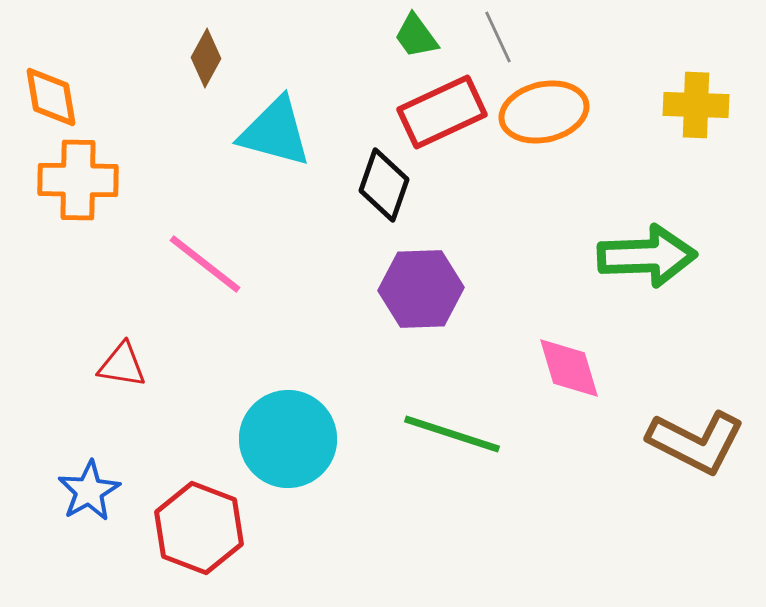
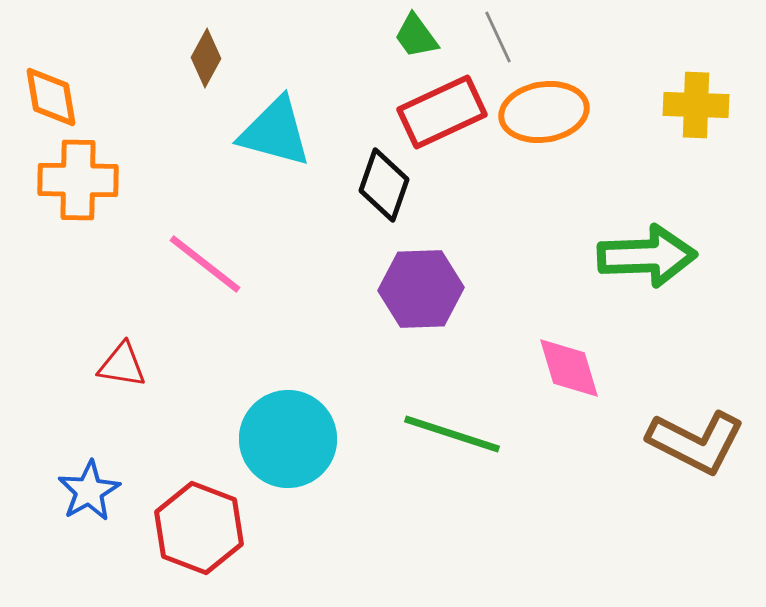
orange ellipse: rotated 4 degrees clockwise
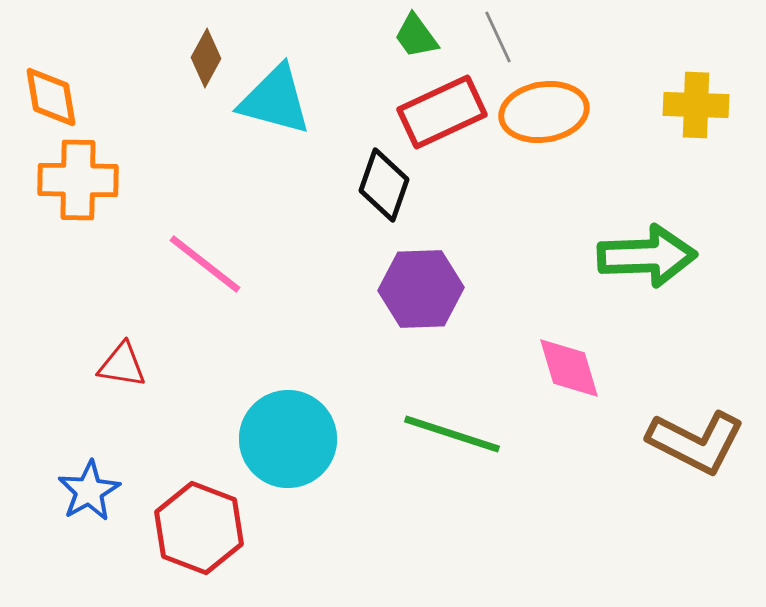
cyan triangle: moved 32 px up
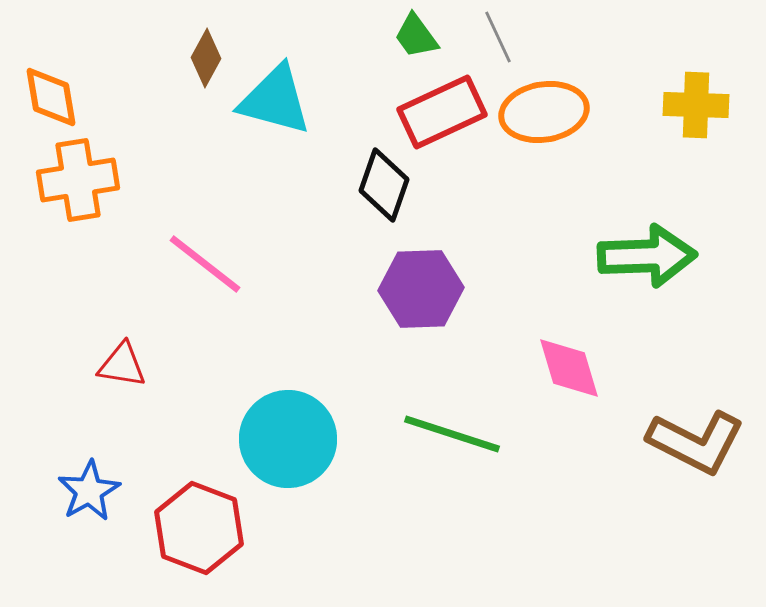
orange cross: rotated 10 degrees counterclockwise
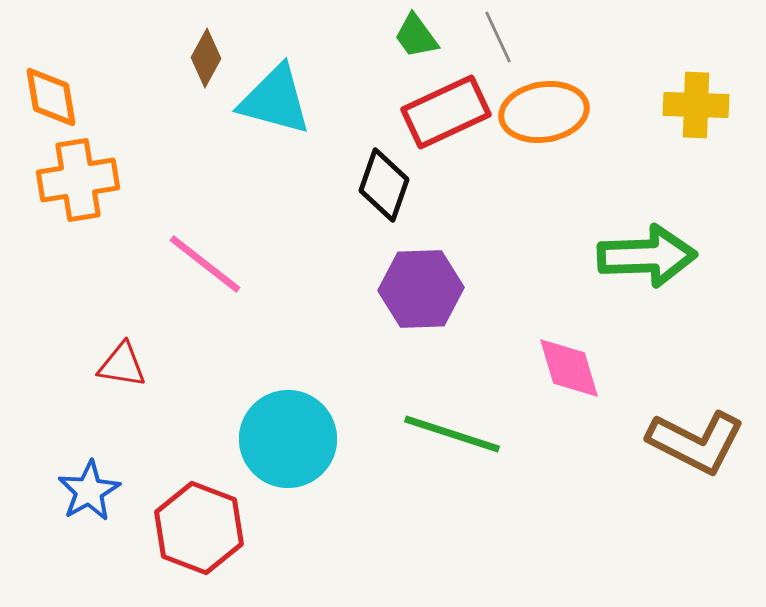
red rectangle: moved 4 px right
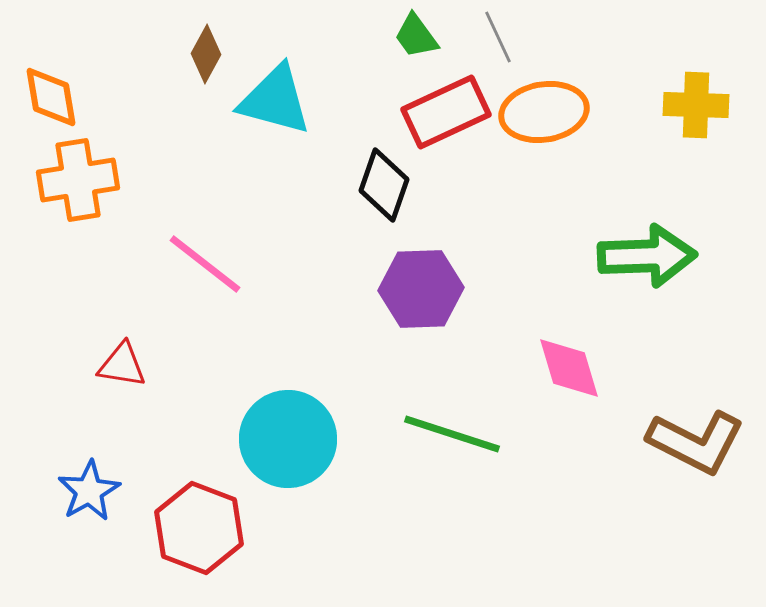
brown diamond: moved 4 px up
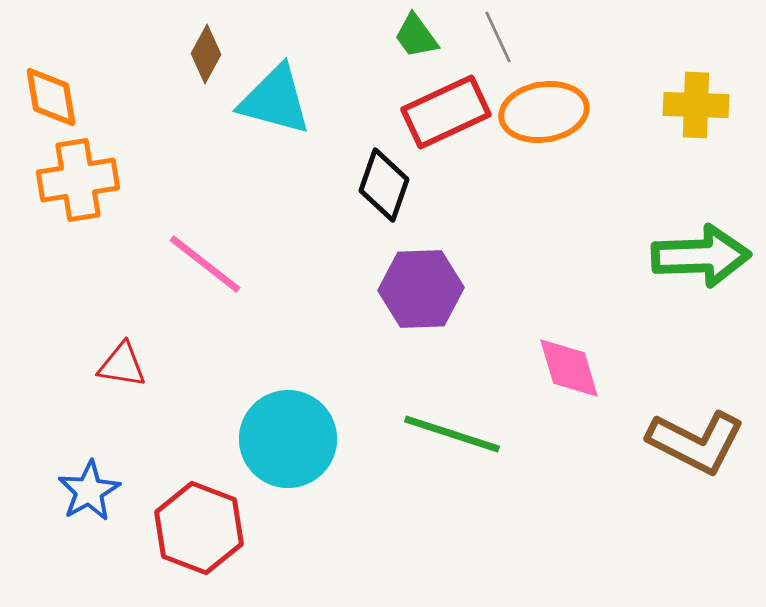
green arrow: moved 54 px right
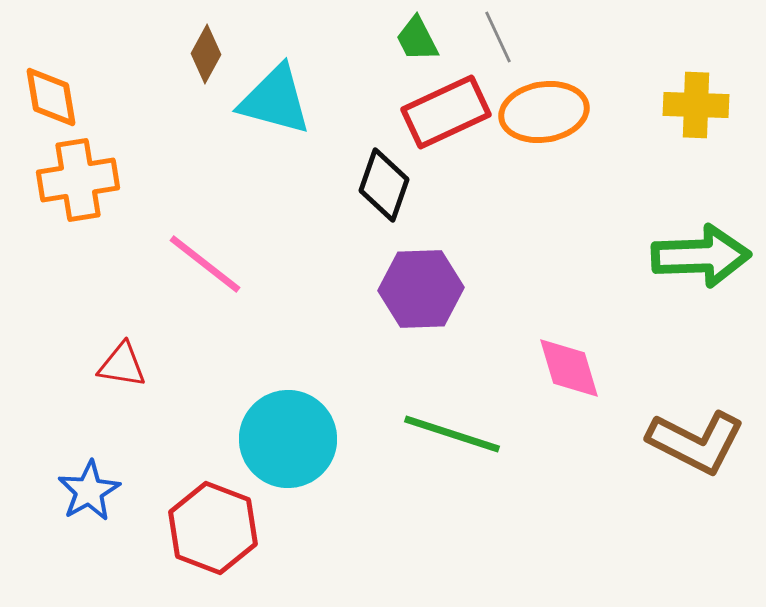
green trapezoid: moved 1 px right, 3 px down; rotated 9 degrees clockwise
red hexagon: moved 14 px right
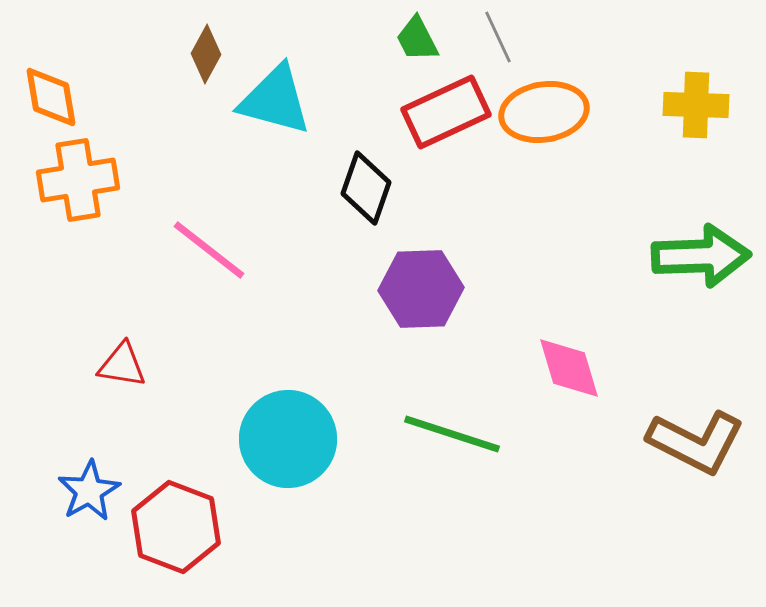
black diamond: moved 18 px left, 3 px down
pink line: moved 4 px right, 14 px up
red hexagon: moved 37 px left, 1 px up
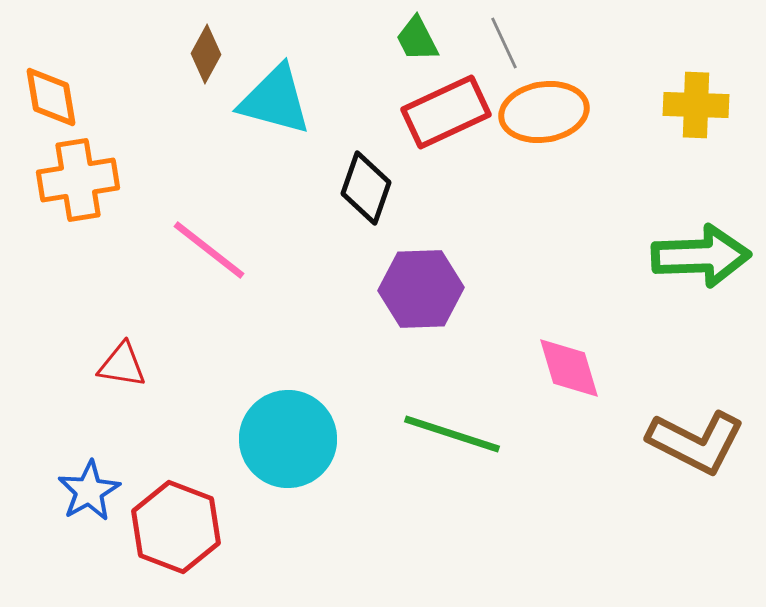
gray line: moved 6 px right, 6 px down
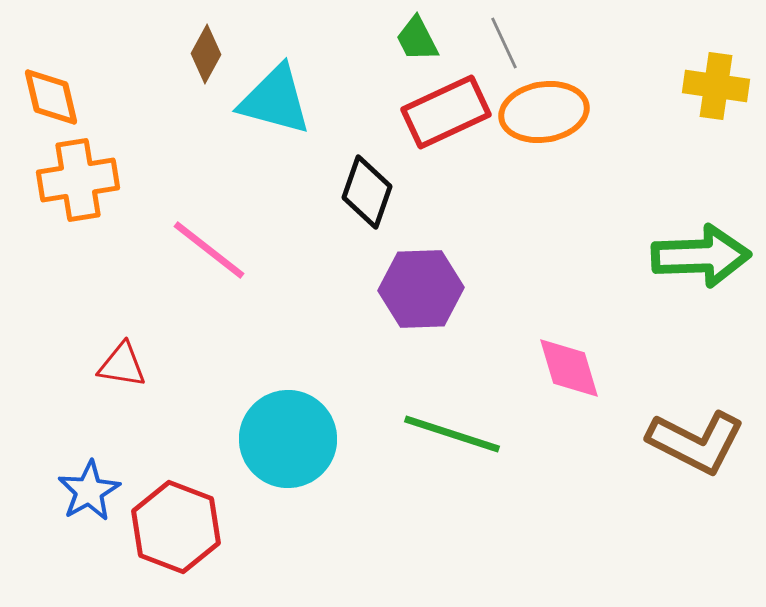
orange diamond: rotated 4 degrees counterclockwise
yellow cross: moved 20 px right, 19 px up; rotated 6 degrees clockwise
black diamond: moved 1 px right, 4 px down
